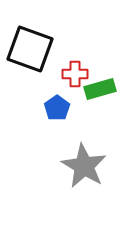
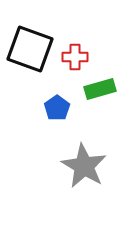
red cross: moved 17 px up
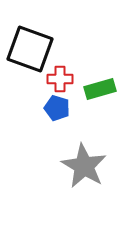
red cross: moved 15 px left, 22 px down
blue pentagon: rotated 20 degrees counterclockwise
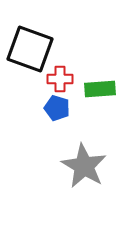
green rectangle: rotated 12 degrees clockwise
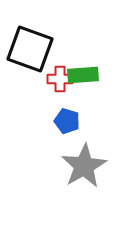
green rectangle: moved 17 px left, 14 px up
blue pentagon: moved 10 px right, 13 px down
gray star: rotated 12 degrees clockwise
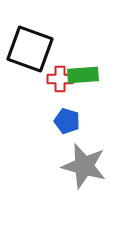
gray star: rotated 27 degrees counterclockwise
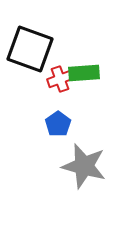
green rectangle: moved 1 px right, 2 px up
red cross: rotated 20 degrees counterclockwise
blue pentagon: moved 9 px left, 3 px down; rotated 20 degrees clockwise
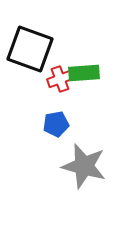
blue pentagon: moved 2 px left; rotated 25 degrees clockwise
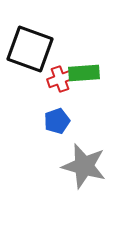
blue pentagon: moved 1 px right, 3 px up; rotated 10 degrees counterclockwise
